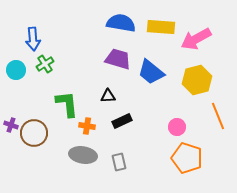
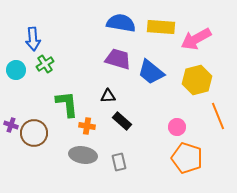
black rectangle: rotated 66 degrees clockwise
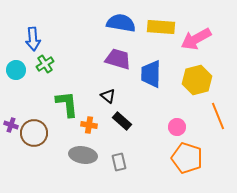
blue trapezoid: moved 2 px down; rotated 52 degrees clockwise
black triangle: rotated 42 degrees clockwise
orange cross: moved 2 px right, 1 px up
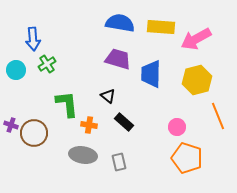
blue semicircle: moved 1 px left
green cross: moved 2 px right
black rectangle: moved 2 px right, 1 px down
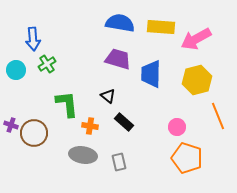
orange cross: moved 1 px right, 1 px down
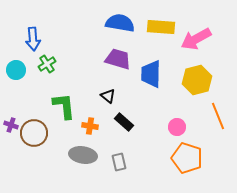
green L-shape: moved 3 px left, 2 px down
